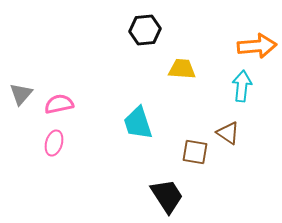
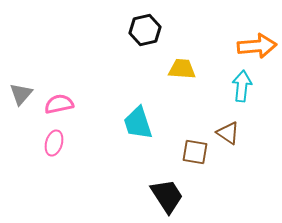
black hexagon: rotated 8 degrees counterclockwise
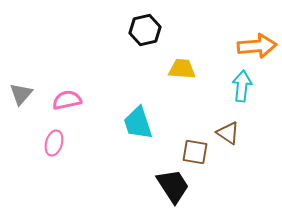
pink semicircle: moved 8 px right, 4 px up
black trapezoid: moved 6 px right, 10 px up
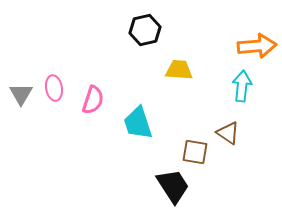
yellow trapezoid: moved 3 px left, 1 px down
gray triangle: rotated 10 degrees counterclockwise
pink semicircle: moved 26 px right; rotated 120 degrees clockwise
pink ellipse: moved 55 px up; rotated 25 degrees counterclockwise
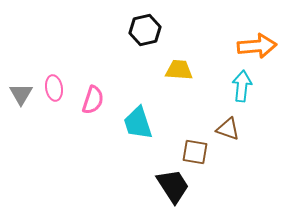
brown triangle: moved 4 px up; rotated 15 degrees counterclockwise
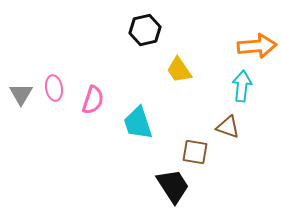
yellow trapezoid: rotated 128 degrees counterclockwise
brown triangle: moved 2 px up
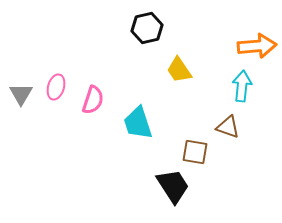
black hexagon: moved 2 px right, 2 px up
pink ellipse: moved 2 px right, 1 px up; rotated 25 degrees clockwise
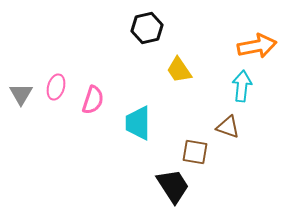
orange arrow: rotated 6 degrees counterclockwise
cyan trapezoid: rotated 18 degrees clockwise
